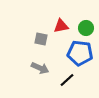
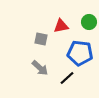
green circle: moved 3 px right, 6 px up
gray arrow: rotated 18 degrees clockwise
black line: moved 2 px up
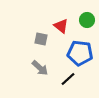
green circle: moved 2 px left, 2 px up
red triangle: rotated 49 degrees clockwise
black line: moved 1 px right, 1 px down
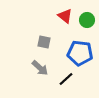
red triangle: moved 4 px right, 10 px up
gray square: moved 3 px right, 3 px down
black line: moved 2 px left
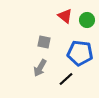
gray arrow: rotated 78 degrees clockwise
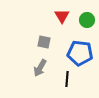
red triangle: moved 3 px left; rotated 21 degrees clockwise
black line: moved 1 px right; rotated 42 degrees counterclockwise
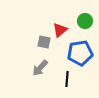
red triangle: moved 2 px left, 14 px down; rotated 21 degrees clockwise
green circle: moved 2 px left, 1 px down
blue pentagon: rotated 15 degrees counterclockwise
gray arrow: rotated 12 degrees clockwise
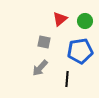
red triangle: moved 11 px up
blue pentagon: moved 2 px up
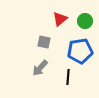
black line: moved 1 px right, 2 px up
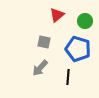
red triangle: moved 3 px left, 4 px up
blue pentagon: moved 2 px left, 2 px up; rotated 25 degrees clockwise
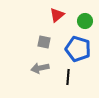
gray arrow: rotated 36 degrees clockwise
